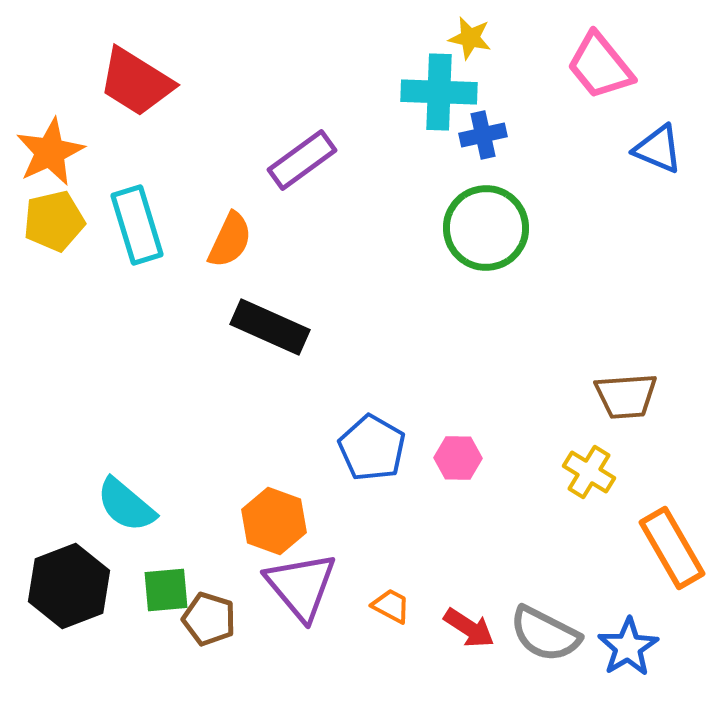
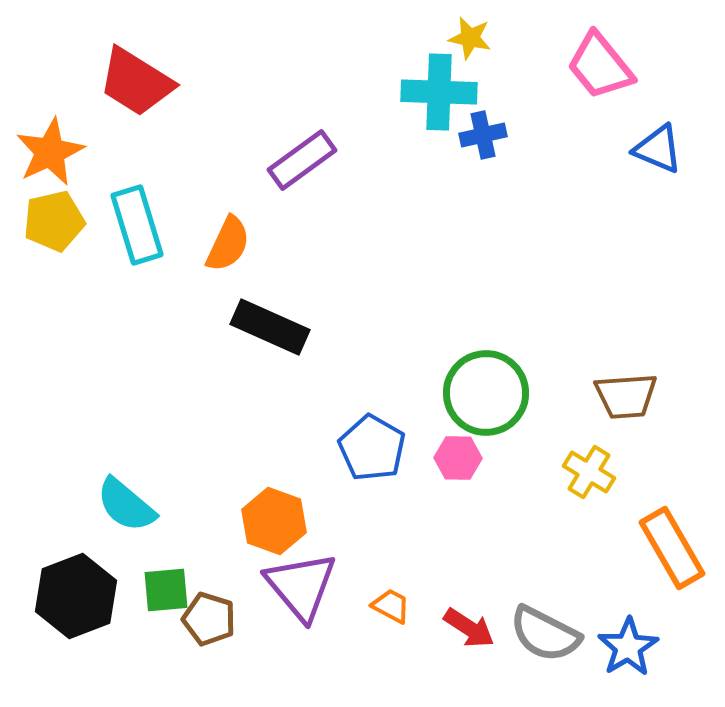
green circle: moved 165 px down
orange semicircle: moved 2 px left, 4 px down
black hexagon: moved 7 px right, 10 px down
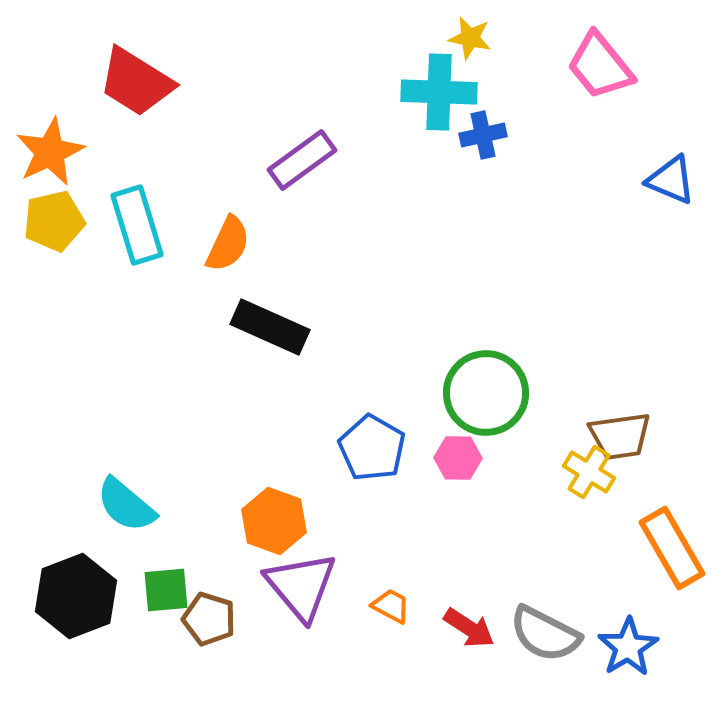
blue triangle: moved 13 px right, 31 px down
brown trapezoid: moved 6 px left, 40 px down; rotated 4 degrees counterclockwise
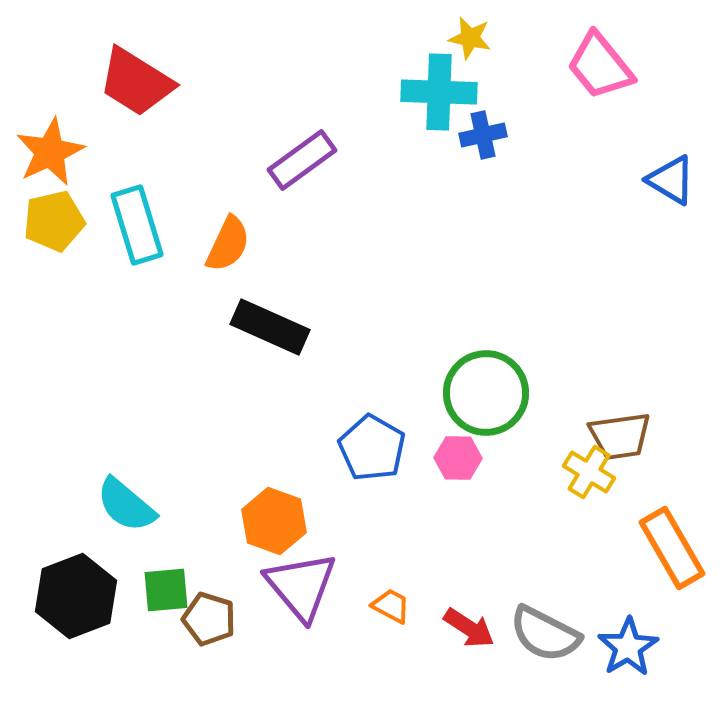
blue triangle: rotated 8 degrees clockwise
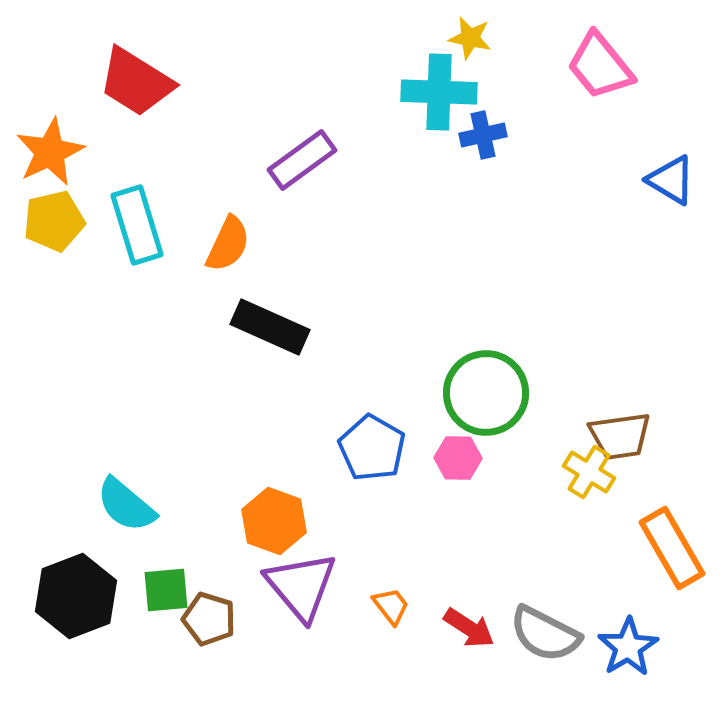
orange trapezoid: rotated 24 degrees clockwise
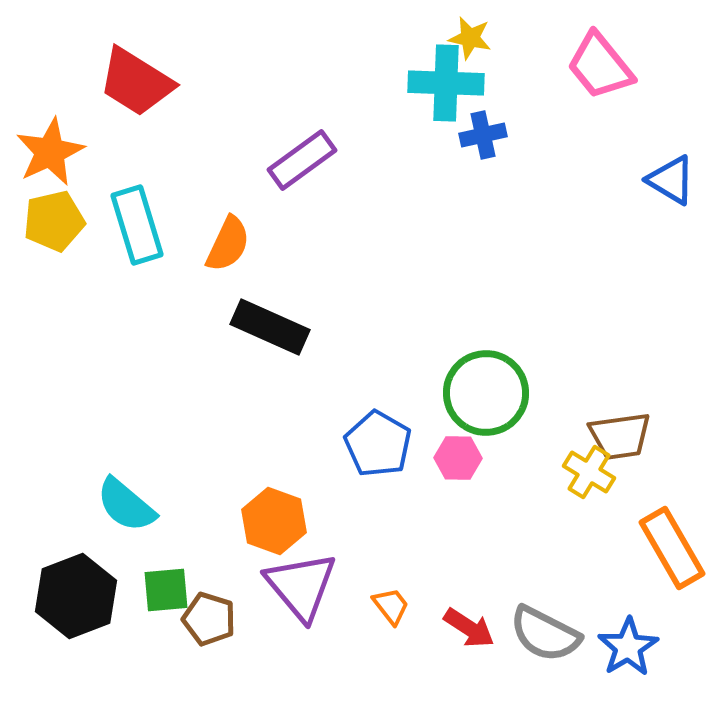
cyan cross: moved 7 px right, 9 px up
blue pentagon: moved 6 px right, 4 px up
